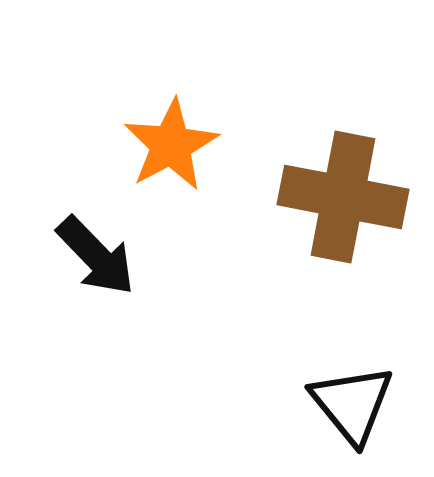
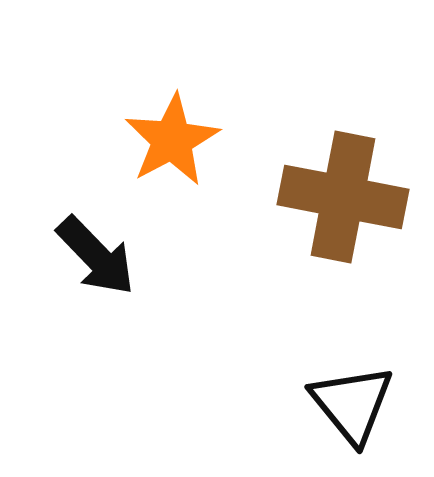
orange star: moved 1 px right, 5 px up
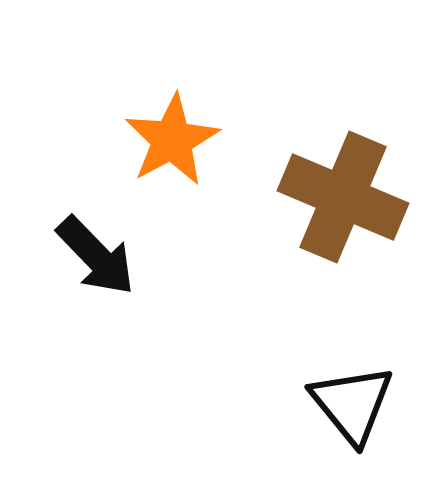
brown cross: rotated 12 degrees clockwise
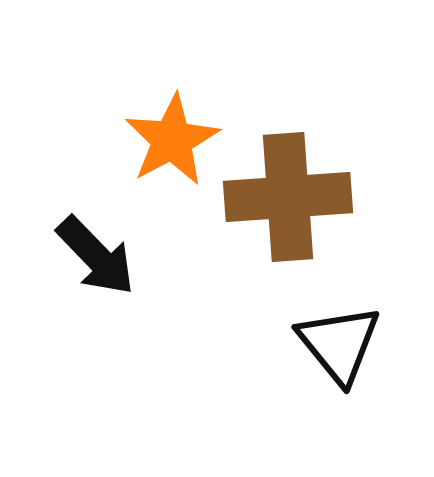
brown cross: moved 55 px left; rotated 27 degrees counterclockwise
black triangle: moved 13 px left, 60 px up
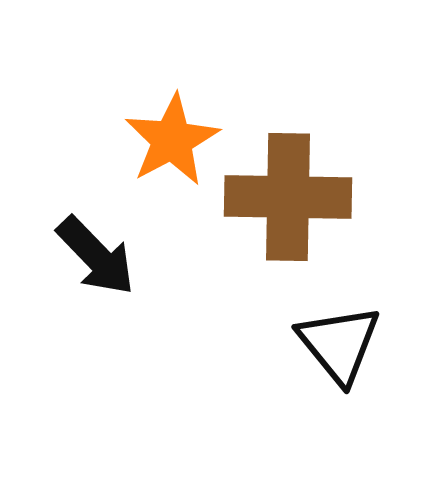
brown cross: rotated 5 degrees clockwise
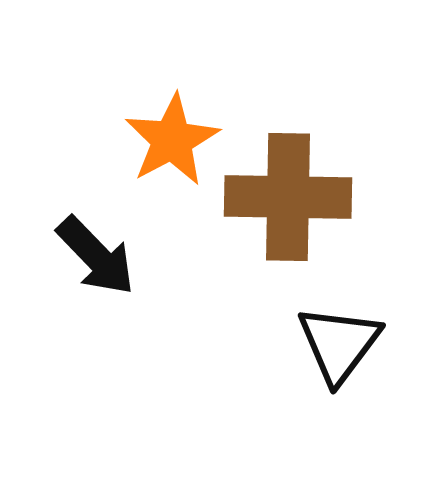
black triangle: rotated 16 degrees clockwise
